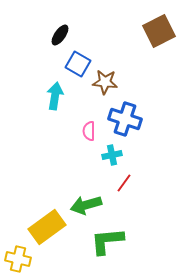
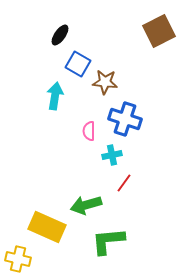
yellow rectangle: rotated 60 degrees clockwise
green L-shape: moved 1 px right
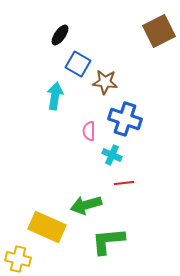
cyan cross: rotated 36 degrees clockwise
red line: rotated 48 degrees clockwise
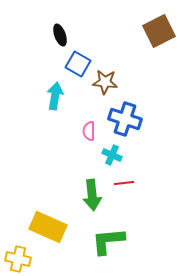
black ellipse: rotated 55 degrees counterclockwise
green arrow: moved 6 px right, 10 px up; rotated 80 degrees counterclockwise
yellow rectangle: moved 1 px right
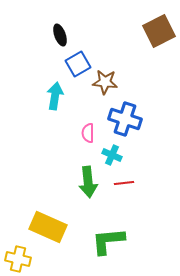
blue square: rotated 30 degrees clockwise
pink semicircle: moved 1 px left, 2 px down
green arrow: moved 4 px left, 13 px up
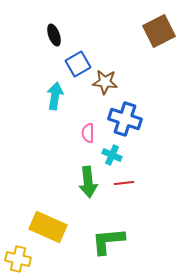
black ellipse: moved 6 px left
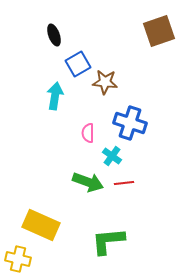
brown square: rotated 8 degrees clockwise
blue cross: moved 5 px right, 4 px down
cyan cross: moved 1 px down; rotated 12 degrees clockwise
green arrow: rotated 64 degrees counterclockwise
yellow rectangle: moved 7 px left, 2 px up
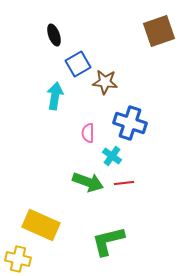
green L-shape: rotated 9 degrees counterclockwise
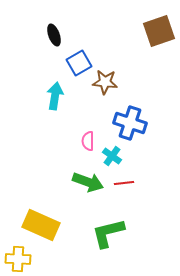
blue square: moved 1 px right, 1 px up
pink semicircle: moved 8 px down
green L-shape: moved 8 px up
yellow cross: rotated 10 degrees counterclockwise
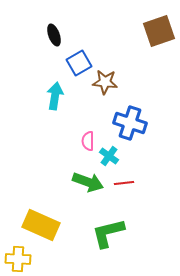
cyan cross: moved 3 px left
